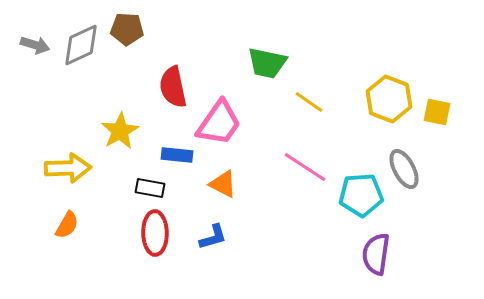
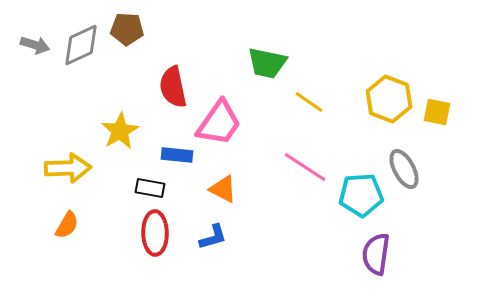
orange triangle: moved 5 px down
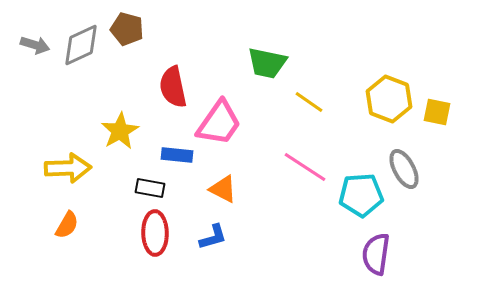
brown pentagon: rotated 12 degrees clockwise
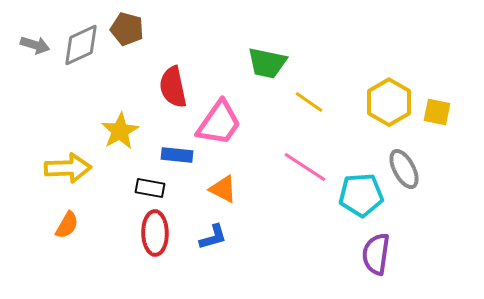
yellow hexagon: moved 3 px down; rotated 9 degrees clockwise
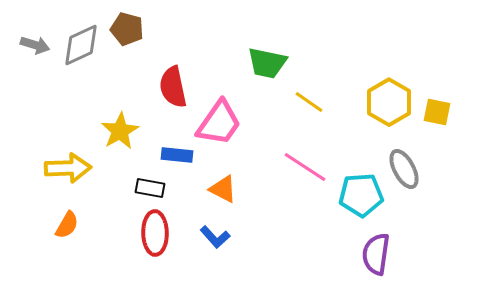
blue L-shape: moved 2 px right; rotated 64 degrees clockwise
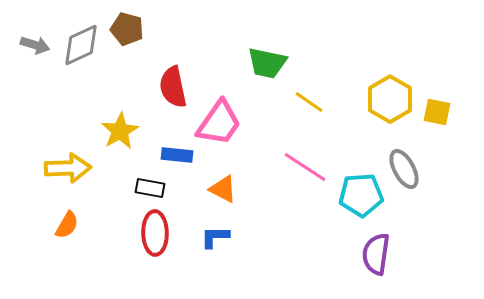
yellow hexagon: moved 1 px right, 3 px up
blue L-shape: rotated 132 degrees clockwise
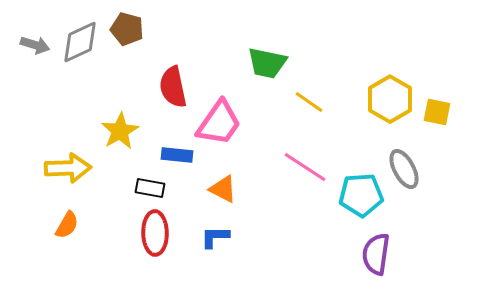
gray diamond: moved 1 px left, 3 px up
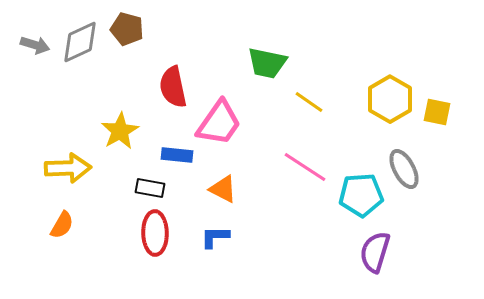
orange semicircle: moved 5 px left
purple semicircle: moved 1 px left, 2 px up; rotated 9 degrees clockwise
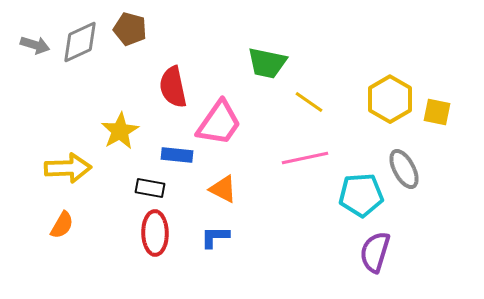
brown pentagon: moved 3 px right
pink line: moved 9 px up; rotated 45 degrees counterclockwise
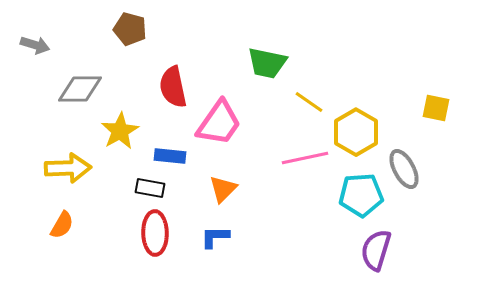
gray diamond: moved 47 px down; rotated 24 degrees clockwise
yellow hexagon: moved 34 px left, 33 px down
yellow square: moved 1 px left, 4 px up
blue rectangle: moved 7 px left, 1 px down
orange triangle: rotated 48 degrees clockwise
purple semicircle: moved 1 px right, 2 px up
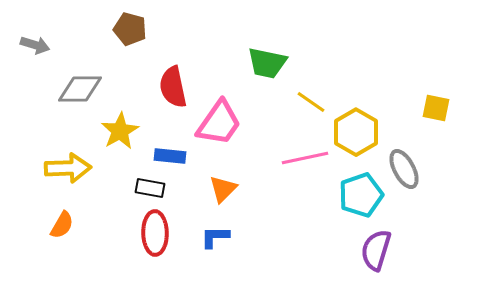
yellow line: moved 2 px right
cyan pentagon: rotated 15 degrees counterclockwise
